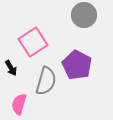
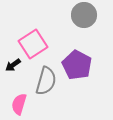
pink square: moved 2 px down
black arrow: moved 2 px right, 3 px up; rotated 84 degrees clockwise
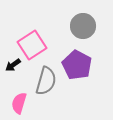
gray circle: moved 1 px left, 11 px down
pink square: moved 1 px left, 1 px down
pink semicircle: moved 1 px up
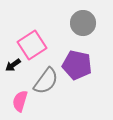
gray circle: moved 3 px up
purple pentagon: rotated 16 degrees counterclockwise
gray semicircle: rotated 20 degrees clockwise
pink semicircle: moved 1 px right, 2 px up
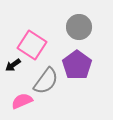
gray circle: moved 4 px left, 4 px down
pink square: rotated 24 degrees counterclockwise
purple pentagon: rotated 24 degrees clockwise
pink semicircle: moved 2 px right; rotated 50 degrees clockwise
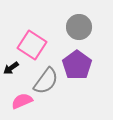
black arrow: moved 2 px left, 3 px down
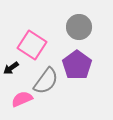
pink semicircle: moved 2 px up
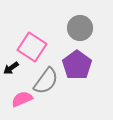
gray circle: moved 1 px right, 1 px down
pink square: moved 2 px down
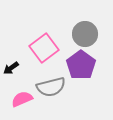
gray circle: moved 5 px right, 6 px down
pink square: moved 12 px right, 1 px down; rotated 20 degrees clockwise
purple pentagon: moved 4 px right
gray semicircle: moved 5 px right, 6 px down; rotated 40 degrees clockwise
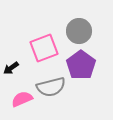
gray circle: moved 6 px left, 3 px up
pink square: rotated 16 degrees clockwise
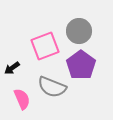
pink square: moved 1 px right, 2 px up
black arrow: moved 1 px right
gray semicircle: moved 1 px right; rotated 36 degrees clockwise
pink semicircle: rotated 90 degrees clockwise
